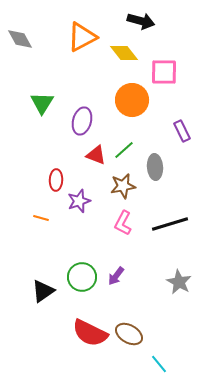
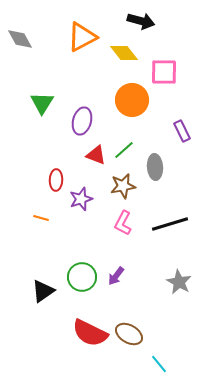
purple star: moved 2 px right, 2 px up
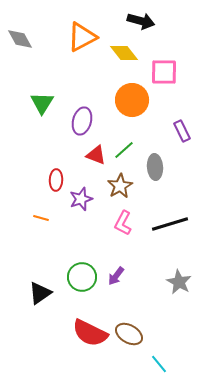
brown star: moved 3 px left; rotated 20 degrees counterclockwise
black triangle: moved 3 px left, 2 px down
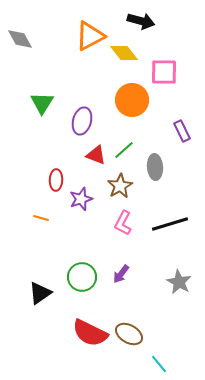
orange triangle: moved 8 px right, 1 px up
purple arrow: moved 5 px right, 2 px up
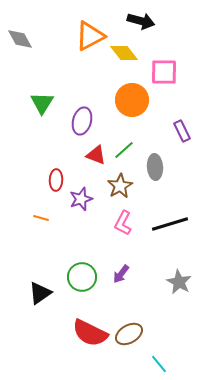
brown ellipse: rotated 60 degrees counterclockwise
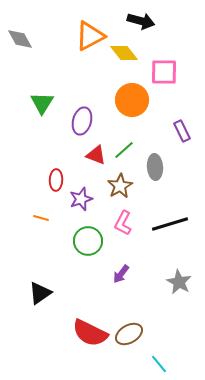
green circle: moved 6 px right, 36 px up
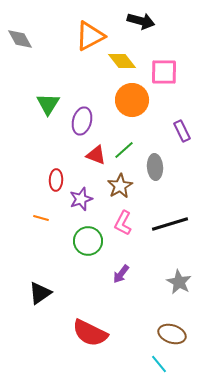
yellow diamond: moved 2 px left, 8 px down
green triangle: moved 6 px right, 1 px down
brown ellipse: moved 43 px right; rotated 48 degrees clockwise
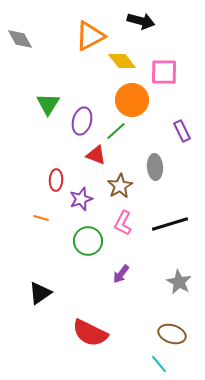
green line: moved 8 px left, 19 px up
